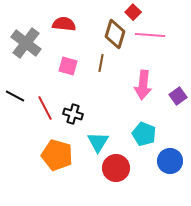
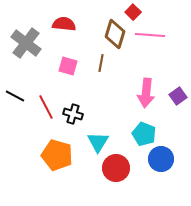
pink arrow: moved 3 px right, 8 px down
red line: moved 1 px right, 1 px up
blue circle: moved 9 px left, 2 px up
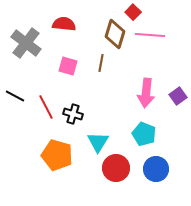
blue circle: moved 5 px left, 10 px down
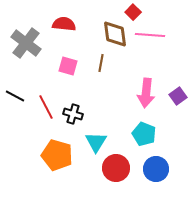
brown diamond: rotated 24 degrees counterclockwise
cyan triangle: moved 2 px left
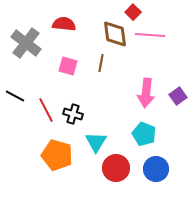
red line: moved 3 px down
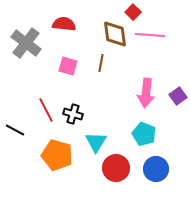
black line: moved 34 px down
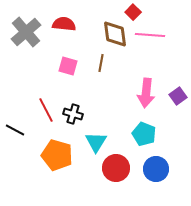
gray cross: moved 11 px up; rotated 12 degrees clockwise
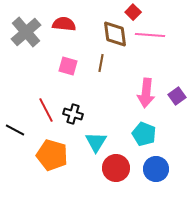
purple square: moved 1 px left
orange pentagon: moved 5 px left
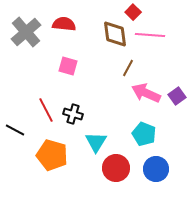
brown line: moved 27 px right, 5 px down; rotated 18 degrees clockwise
pink arrow: rotated 108 degrees clockwise
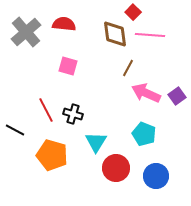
blue circle: moved 7 px down
